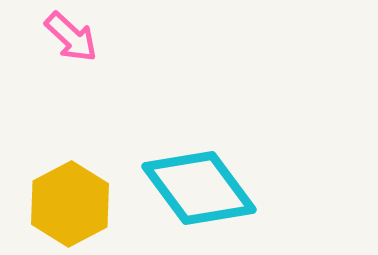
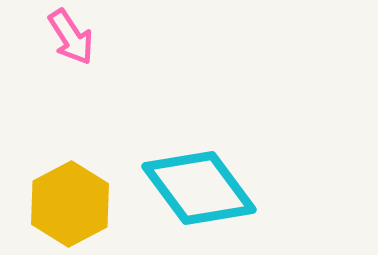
pink arrow: rotated 14 degrees clockwise
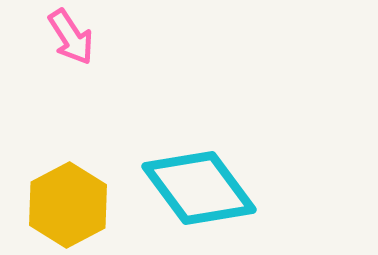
yellow hexagon: moved 2 px left, 1 px down
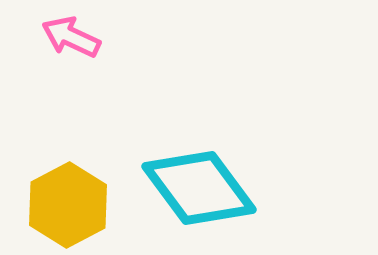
pink arrow: rotated 148 degrees clockwise
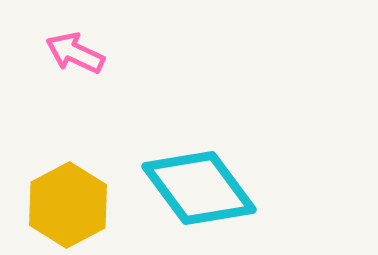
pink arrow: moved 4 px right, 16 px down
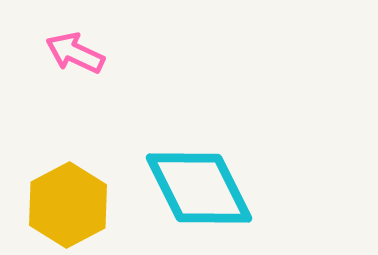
cyan diamond: rotated 10 degrees clockwise
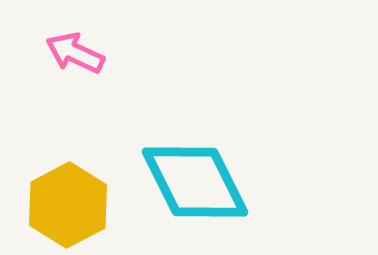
cyan diamond: moved 4 px left, 6 px up
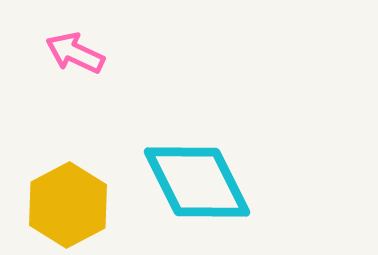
cyan diamond: moved 2 px right
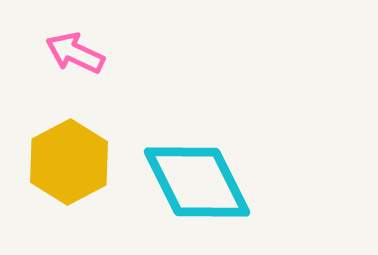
yellow hexagon: moved 1 px right, 43 px up
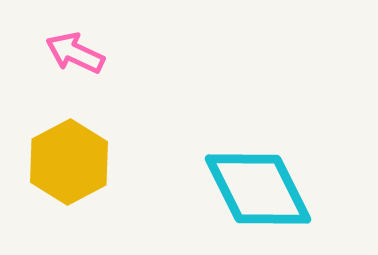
cyan diamond: moved 61 px right, 7 px down
